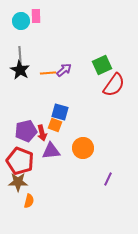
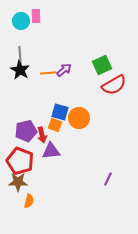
red semicircle: rotated 25 degrees clockwise
red arrow: moved 2 px down
orange circle: moved 4 px left, 30 px up
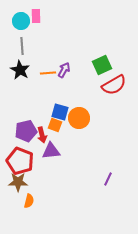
gray line: moved 2 px right, 9 px up
purple arrow: rotated 21 degrees counterclockwise
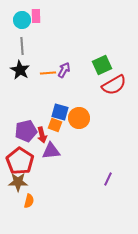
cyan circle: moved 1 px right, 1 px up
red pentagon: rotated 12 degrees clockwise
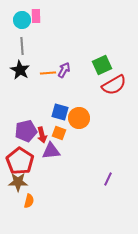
orange square: moved 4 px right, 8 px down
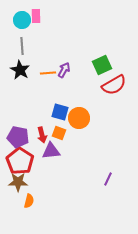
purple pentagon: moved 8 px left, 6 px down; rotated 25 degrees clockwise
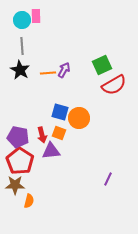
brown star: moved 3 px left, 3 px down
